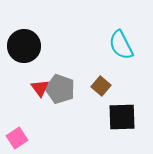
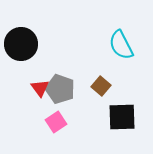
black circle: moved 3 px left, 2 px up
pink square: moved 39 px right, 16 px up
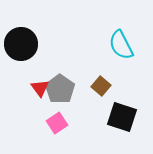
gray pentagon: rotated 16 degrees clockwise
black square: rotated 20 degrees clockwise
pink square: moved 1 px right, 1 px down
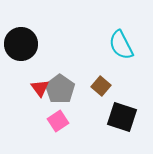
pink square: moved 1 px right, 2 px up
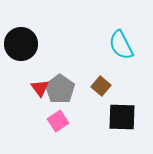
black square: rotated 16 degrees counterclockwise
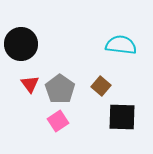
cyan semicircle: rotated 124 degrees clockwise
red triangle: moved 10 px left, 4 px up
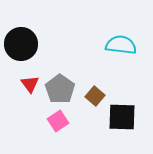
brown square: moved 6 px left, 10 px down
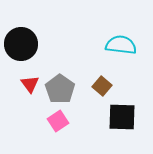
brown square: moved 7 px right, 10 px up
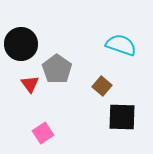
cyan semicircle: rotated 12 degrees clockwise
gray pentagon: moved 3 px left, 20 px up
pink square: moved 15 px left, 12 px down
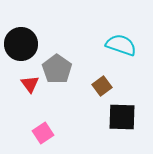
brown square: rotated 12 degrees clockwise
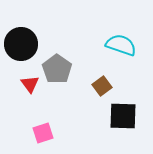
black square: moved 1 px right, 1 px up
pink square: rotated 15 degrees clockwise
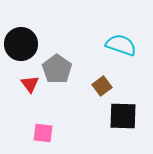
pink square: rotated 25 degrees clockwise
